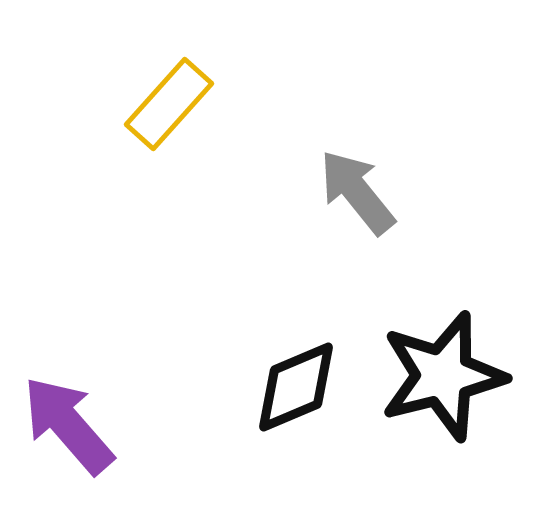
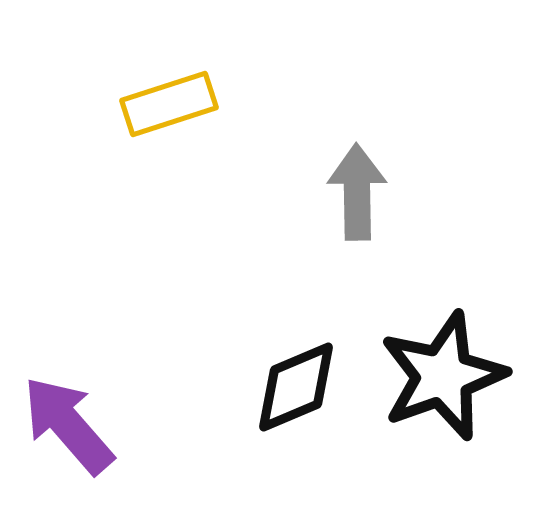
yellow rectangle: rotated 30 degrees clockwise
gray arrow: rotated 38 degrees clockwise
black star: rotated 6 degrees counterclockwise
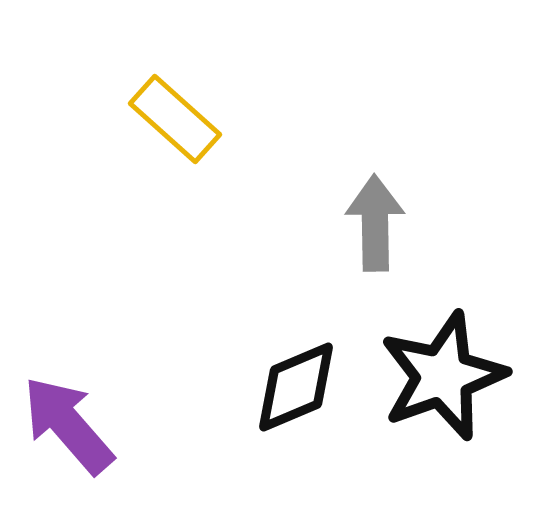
yellow rectangle: moved 6 px right, 15 px down; rotated 60 degrees clockwise
gray arrow: moved 18 px right, 31 px down
